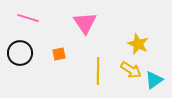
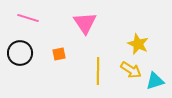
cyan triangle: moved 1 px right, 1 px down; rotated 18 degrees clockwise
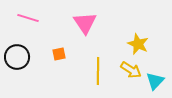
black circle: moved 3 px left, 4 px down
cyan triangle: rotated 30 degrees counterclockwise
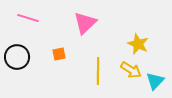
pink triangle: rotated 20 degrees clockwise
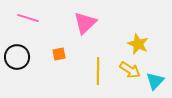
yellow arrow: moved 1 px left
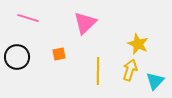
yellow arrow: rotated 105 degrees counterclockwise
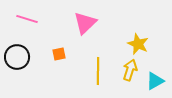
pink line: moved 1 px left, 1 px down
cyan triangle: rotated 18 degrees clockwise
